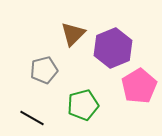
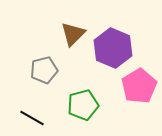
purple hexagon: rotated 15 degrees counterclockwise
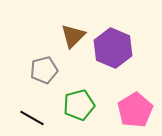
brown triangle: moved 2 px down
pink pentagon: moved 4 px left, 24 px down
green pentagon: moved 4 px left
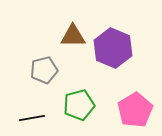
brown triangle: rotated 44 degrees clockwise
black line: rotated 40 degrees counterclockwise
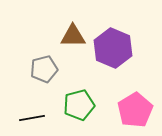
gray pentagon: moved 1 px up
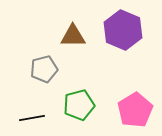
purple hexagon: moved 10 px right, 18 px up
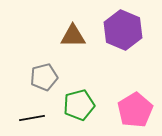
gray pentagon: moved 8 px down
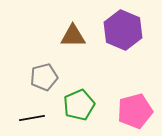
green pentagon: rotated 8 degrees counterclockwise
pink pentagon: moved 1 px down; rotated 16 degrees clockwise
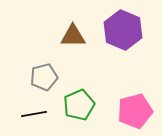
black line: moved 2 px right, 4 px up
